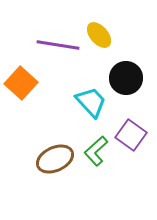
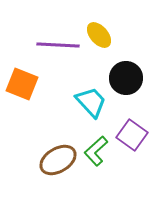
purple line: rotated 6 degrees counterclockwise
orange square: moved 1 px right, 1 px down; rotated 20 degrees counterclockwise
purple square: moved 1 px right
brown ellipse: moved 3 px right, 1 px down; rotated 6 degrees counterclockwise
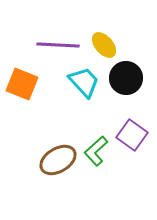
yellow ellipse: moved 5 px right, 10 px down
cyan trapezoid: moved 7 px left, 20 px up
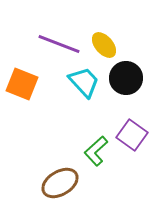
purple line: moved 1 px right, 1 px up; rotated 18 degrees clockwise
brown ellipse: moved 2 px right, 23 px down
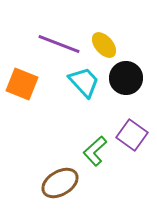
green L-shape: moved 1 px left
